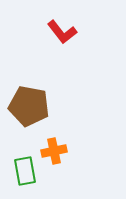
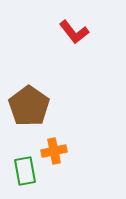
red L-shape: moved 12 px right
brown pentagon: rotated 24 degrees clockwise
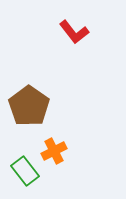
orange cross: rotated 15 degrees counterclockwise
green rectangle: rotated 28 degrees counterclockwise
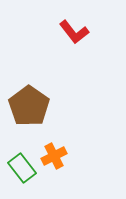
orange cross: moved 5 px down
green rectangle: moved 3 px left, 3 px up
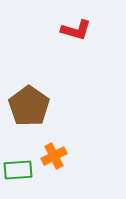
red L-shape: moved 2 px right, 2 px up; rotated 36 degrees counterclockwise
green rectangle: moved 4 px left, 2 px down; rotated 56 degrees counterclockwise
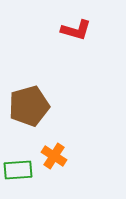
brown pentagon: rotated 21 degrees clockwise
orange cross: rotated 30 degrees counterclockwise
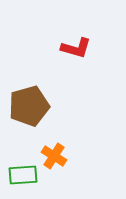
red L-shape: moved 18 px down
green rectangle: moved 5 px right, 5 px down
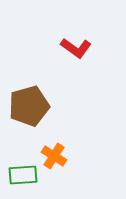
red L-shape: rotated 20 degrees clockwise
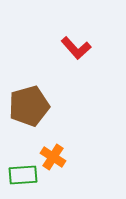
red L-shape: rotated 12 degrees clockwise
orange cross: moved 1 px left, 1 px down
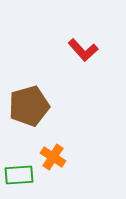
red L-shape: moved 7 px right, 2 px down
green rectangle: moved 4 px left
